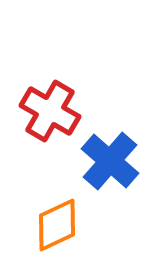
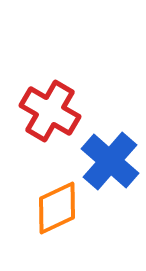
orange diamond: moved 17 px up
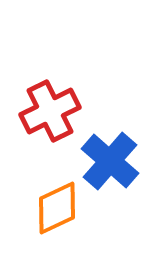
red cross: rotated 34 degrees clockwise
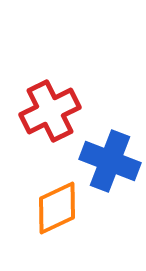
blue cross: rotated 20 degrees counterclockwise
